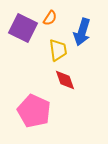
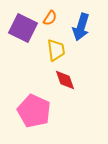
blue arrow: moved 1 px left, 5 px up
yellow trapezoid: moved 2 px left
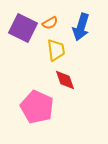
orange semicircle: moved 5 px down; rotated 28 degrees clockwise
pink pentagon: moved 3 px right, 4 px up
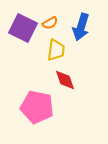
yellow trapezoid: rotated 15 degrees clockwise
pink pentagon: rotated 12 degrees counterclockwise
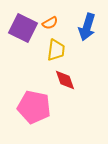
blue arrow: moved 6 px right
pink pentagon: moved 3 px left
